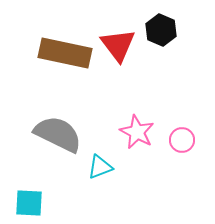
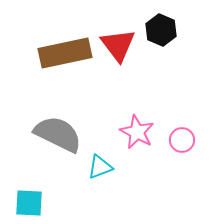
brown rectangle: rotated 24 degrees counterclockwise
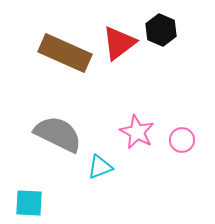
red triangle: moved 1 px right, 2 px up; rotated 30 degrees clockwise
brown rectangle: rotated 36 degrees clockwise
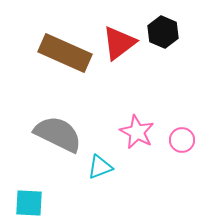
black hexagon: moved 2 px right, 2 px down
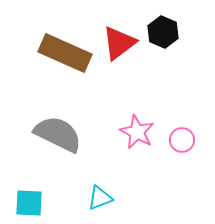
cyan triangle: moved 31 px down
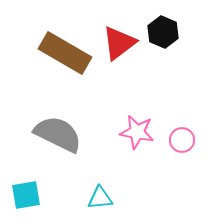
brown rectangle: rotated 6 degrees clockwise
pink star: rotated 16 degrees counterclockwise
cyan triangle: rotated 16 degrees clockwise
cyan square: moved 3 px left, 8 px up; rotated 12 degrees counterclockwise
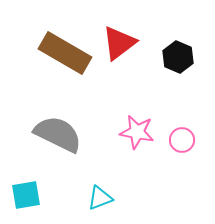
black hexagon: moved 15 px right, 25 px down
cyan triangle: rotated 16 degrees counterclockwise
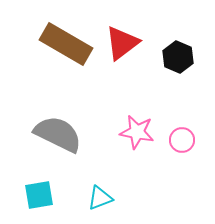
red triangle: moved 3 px right
brown rectangle: moved 1 px right, 9 px up
cyan square: moved 13 px right
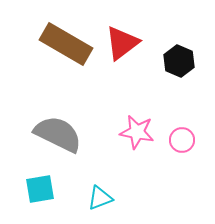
black hexagon: moved 1 px right, 4 px down
cyan square: moved 1 px right, 6 px up
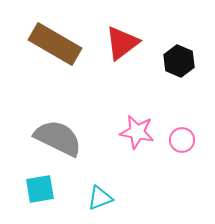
brown rectangle: moved 11 px left
gray semicircle: moved 4 px down
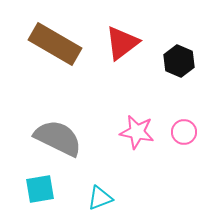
pink circle: moved 2 px right, 8 px up
